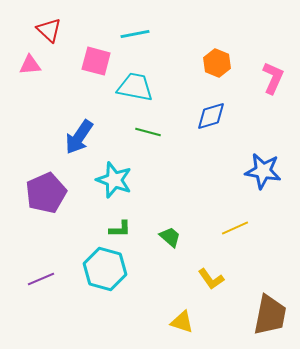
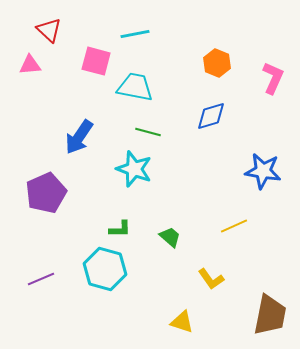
cyan star: moved 20 px right, 11 px up
yellow line: moved 1 px left, 2 px up
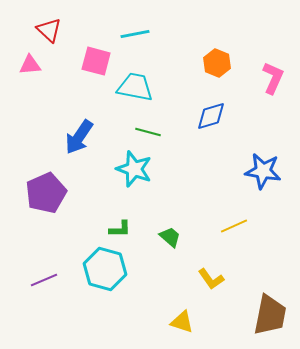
purple line: moved 3 px right, 1 px down
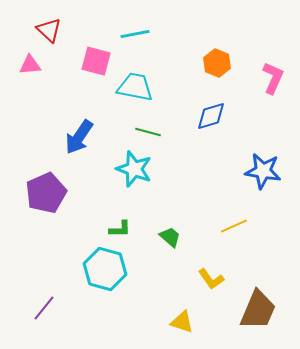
purple line: moved 28 px down; rotated 28 degrees counterclockwise
brown trapezoid: moved 12 px left, 5 px up; rotated 12 degrees clockwise
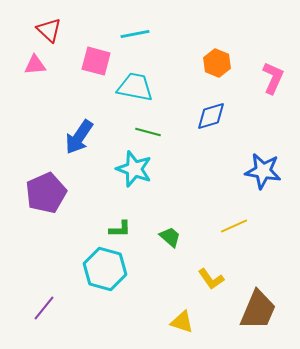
pink triangle: moved 5 px right
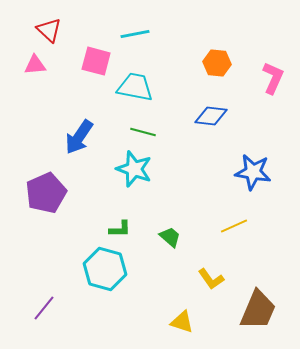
orange hexagon: rotated 16 degrees counterclockwise
blue diamond: rotated 24 degrees clockwise
green line: moved 5 px left
blue star: moved 10 px left, 1 px down
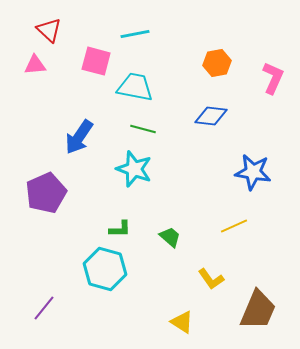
orange hexagon: rotated 16 degrees counterclockwise
green line: moved 3 px up
yellow triangle: rotated 15 degrees clockwise
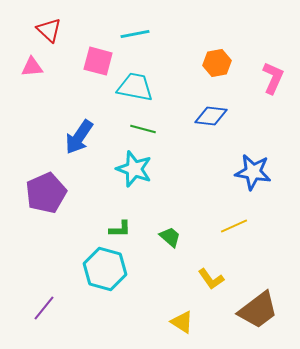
pink square: moved 2 px right
pink triangle: moved 3 px left, 2 px down
brown trapezoid: rotated 30 degrees clockwise
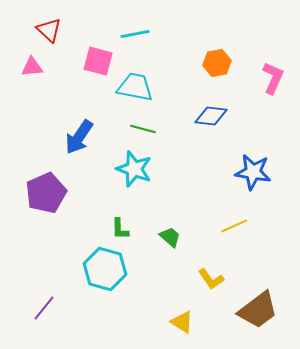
green L-shape: rotated 90 degrees clockwise
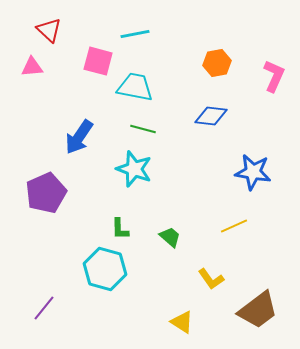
pink L-shape: moved 1 px right, 2 px up
